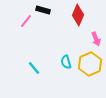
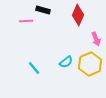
pink line: rotated 48 degrees clockwise
cyan semicircle: rotated 112 degrees counterclockwise
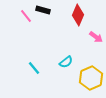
pink line: moved 5 px up; rotated 56 degrees clockwise
pink arrow: moved 2 px up; rotated 32 degrees counterclockwise
yellow hexagon: moved 1 px right, 14 px down
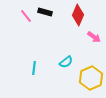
black rectangle: moved 2 px right, 2 px down
pink arrow: moved 2 px left
cyan line: rotated 48 degrees clockwise
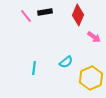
black rectangle: rotated 24 degrees counterclockwise
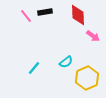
red diamond: rotated 25 degrees counterclockwise
pink arrow: moved 1 px left, 1 px up
cyan line: rotated 32 degrees clockwise
yellow hexagon: moved 4 px left
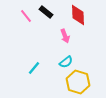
black rectangle: moved 1 px right; rotated 48 degrees clockwise
pink arrow: moved 28 px left; rotated 32 degrees clockwise
yellow hexagon: moved 9 px left, 4 px down; rotated 20 degrees counterclockwise
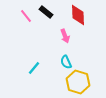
cyan semicircle: rotated 104 degrees clockwise
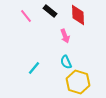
black rectangle: moved 4 px right, 1 px up
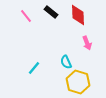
black rectangle: moved 1 px right, 1 px down
pink arrow: moved 22 px right, 7 px down
